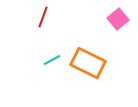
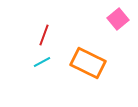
red line: moved 1 px right, 18 px down
cyan line: moved 10 px left, 2 px down
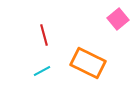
red line: rotated 35 degrees counterclockwise
cyan line: moved 9 px down
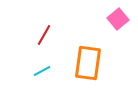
red line: rotated 45 degrees clockwise
orange rectangle: rotated 72 degrees clockwise
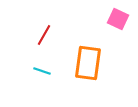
pink square: rotated 25 degrees counterclockwise
cyan line: rotated 48 degrees clockwise
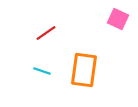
red line: moved 2 px right, 2 px up; rotated 25 degrees clockwise
orange rectangle: moved 4 px left, 7 px down
